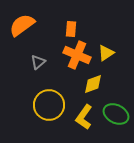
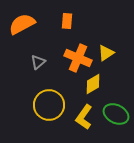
orange semicircle: moved 1 px up; rotated 8 degrees clockwise
orange rectangle: moved 4 px left, 8 px up
orange cross: moved 1 px right, 3 px down
yellow diamond: rotated 10 degrees counterclockwise
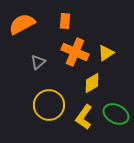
orange rectangle: moved 2 px left
orange cross: moved 3 px left, 6 px up
yellow diamond: moved 1 px left, 1 px up
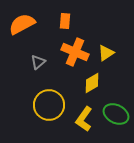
yellow L-shape: moved 2 px down
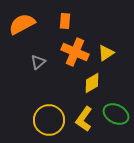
yellow circle: moved 15 px down
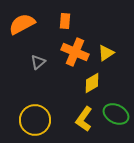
yellow circle: moved 14 px left
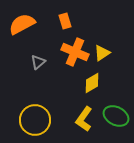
orange rectangle: rotated 21 degrees counterclockwise
yellow triangle: moved 4 px left
green ellipse: moved 2 px down
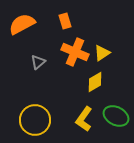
yellow diamond: moved 3 px right, 1 px up
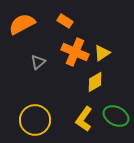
orange rectangle: rotated 42 degrees counterclockwise
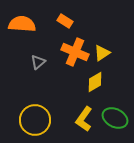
orange semicircle: rotated 32 degrees clockwise
green ellipse: moved 1 px left, 2 px down
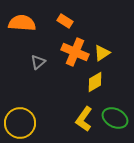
orange semicircle: moved 1 px up
yellow circle: moved 15 px left, 3 px down
